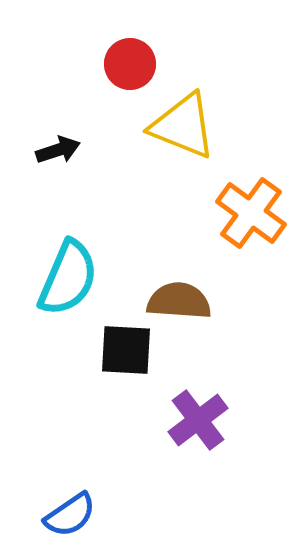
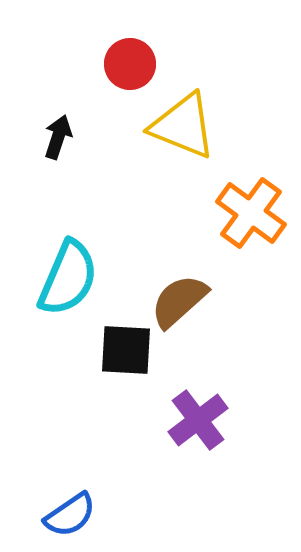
black arrow: moved 13 px up; rotated 54 degrees counterclockwise
brown semicircle: rotated 46 degrees counterclockwise
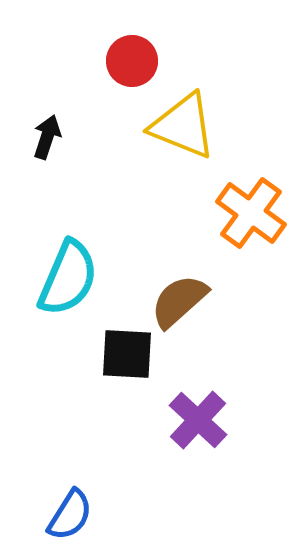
red circle: moved 2 px right, 3 px up
black arrow: moved 11 px left
black square: moved 1 px right, 4 px down
purple cross: rotated 10 degrees counterclockwise
blue semicircle: rotated 24 degrees counterclockwise
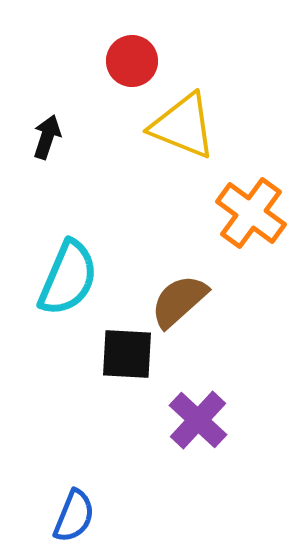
blue semicircle: moved 4 px right, 1 px down; rotated 10 degrees counterclockwise
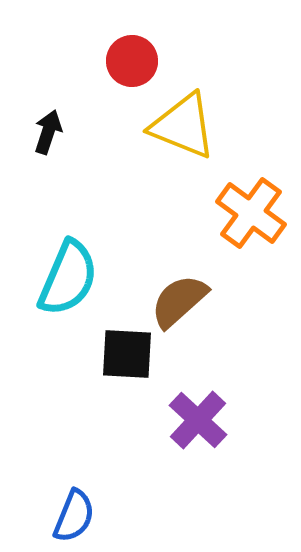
black arrow: moved 1 px right, 5 px up
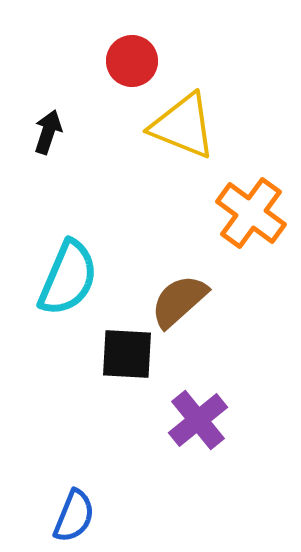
purple cross: rotated 8 degrees clockwise
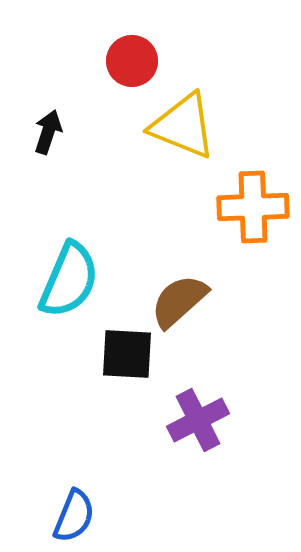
orange cross: moved 2 px right, 6 px up; rotated 38 degrees counterclockwise
cyan semicircle: moved 1 px right, 2 px down
purple cross: rotated 12 degrees clockwise
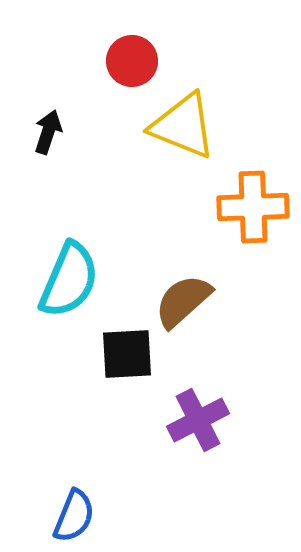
brown semicircle: moved 4 px right
black square: rotated 6 degrees counterclockwise
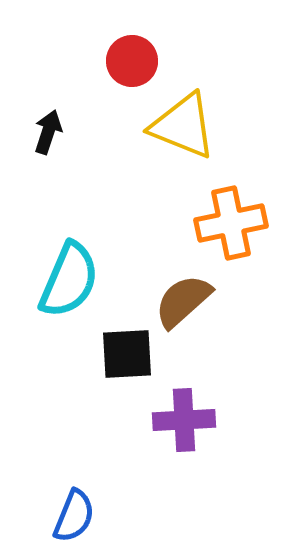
orange cross: moved 22 px left, 16 px down; rotated 10 degrees counterclockwise
purple cross: moved 14 px left; rotated 24 degrees clockwise
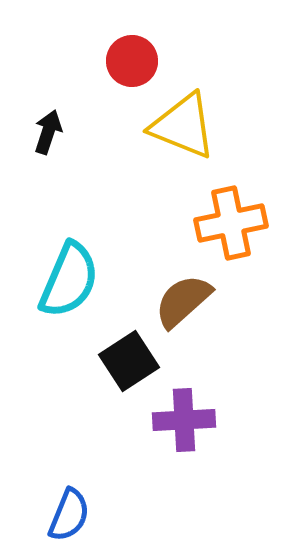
black square: moved 2 px right, 7 px down; rotated 30 degrees counterclockwise
blue semicircle: moved 5 px left, 1 px up
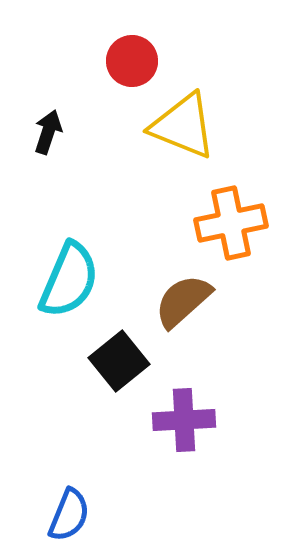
black square: moved 10 px left; rotated 6 degrees counterclockwise
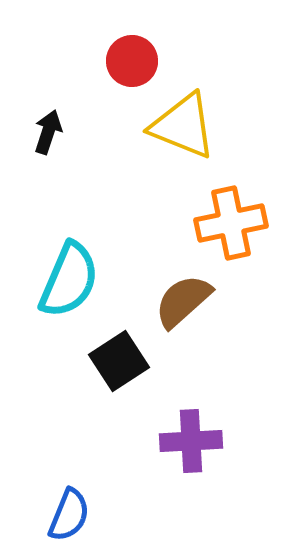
black square: rotated 6 degrees clockwise
purple cross: moved 7 px right, 21 px down
